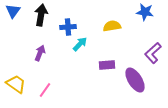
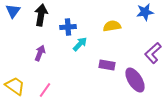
blue star: rotated 18 degrees counterclockwise
purple rectangle: rotated 14 degrees clockwise
yellow trapezoid: moved 1 px left, 2 px down
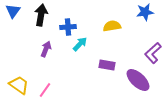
purple arrow: moved 6 px right, 4 px up
purple ellipse: moved 3 px right; rotated 15 degrees counterclockwise
yellow trapezoid: moved 4 px right, 1 px up
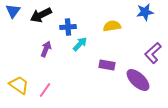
black arrow: rotated 125 degrees counterclockwise
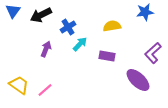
blue cross: rotated 28 degrees counterclockwise
purple rectangle: moved 9 px up
pink line: rotated 14 degrees clockwise
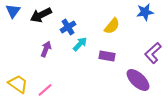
yellow semicircle: rotated 138 degrees clockwise
yellow trapezoid: moved 1 px left, 1 px up
